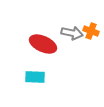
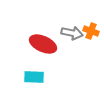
cyan rectangle: moved 1 px left
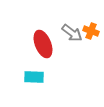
gray arrow: rotated 25 degrees clockwise
red ellipse: rotated 44 degrees clockwise
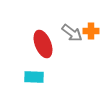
orange cross: rotated 21 degrees counterclockwise
